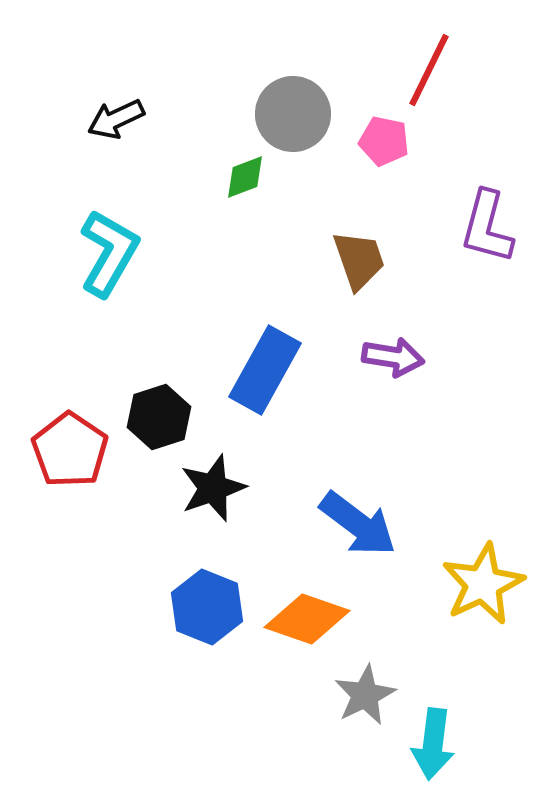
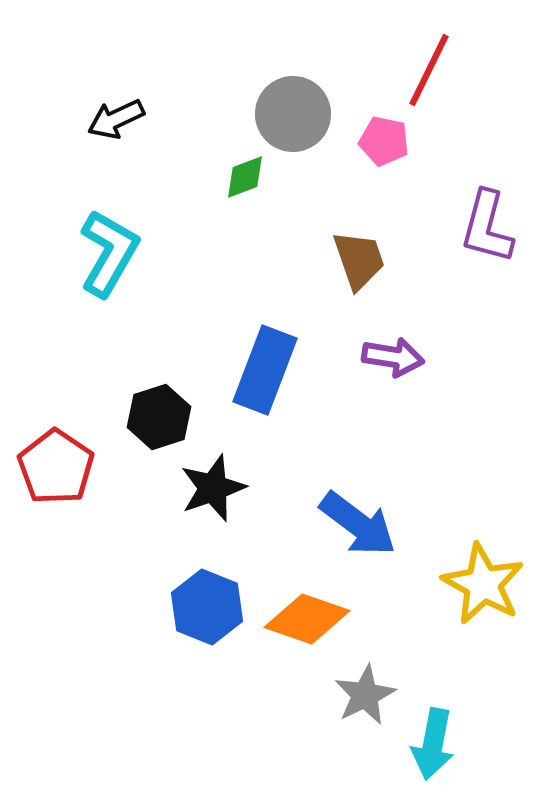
blue rectangle: rotated 8 degrees counterclockwise
red pentagon: moved 14 px left, 17 px down
yellow star: rotated 18 degrees counterclockwise
cyan arrow: rotated 4 degrees clockwise
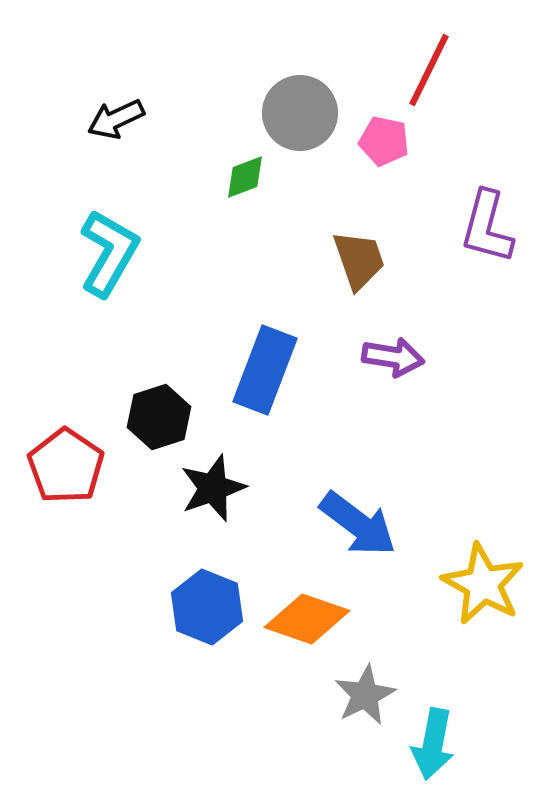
gray circle: moved 7 px right, 1 px up
red pentagon: moved 10 px right, 1 px up
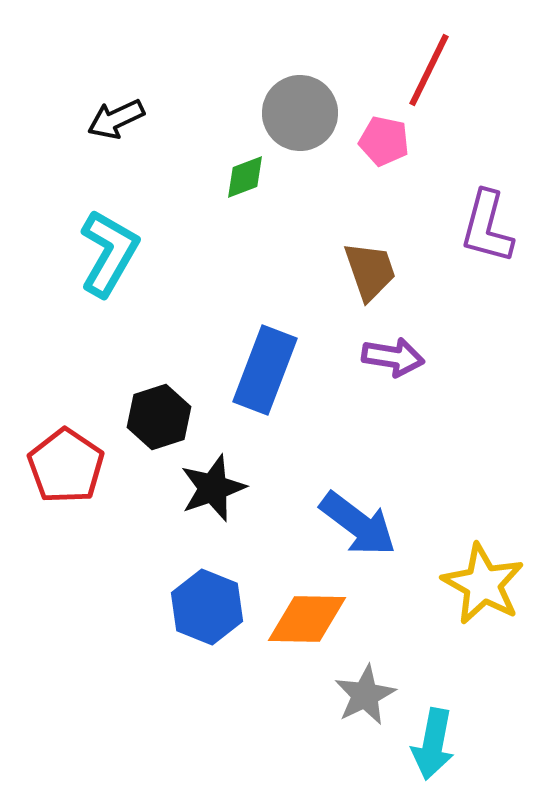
brown trapezoid: moved 11 px right, 11 px down
orange diamond: rotated 18 degrees counterclockwise
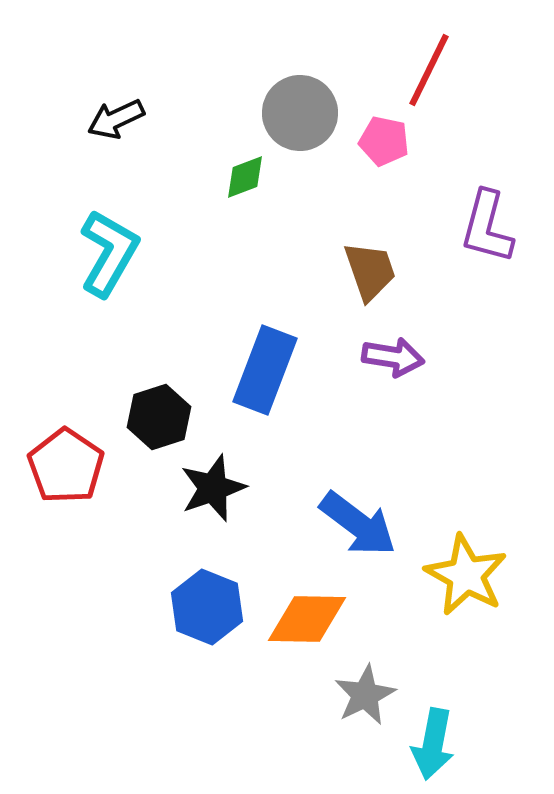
yellow star: moved 17 px left, 9 px up
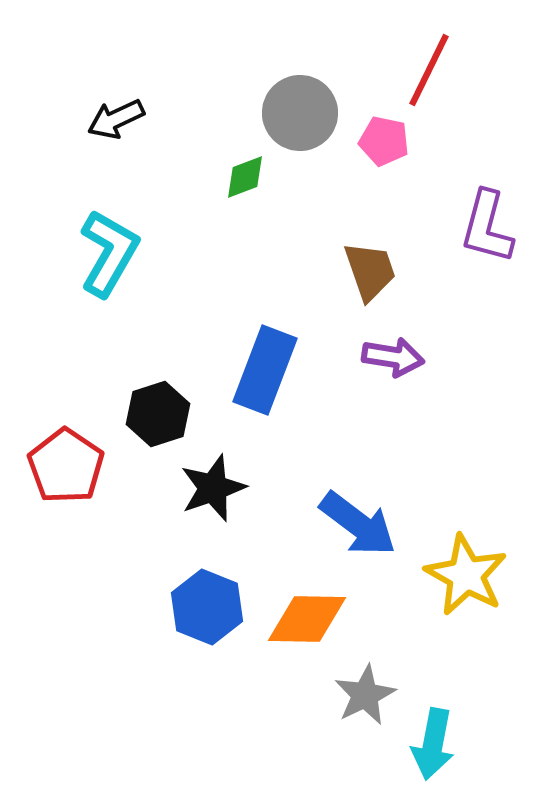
black hexagon: moved 1 px left, 3 px up
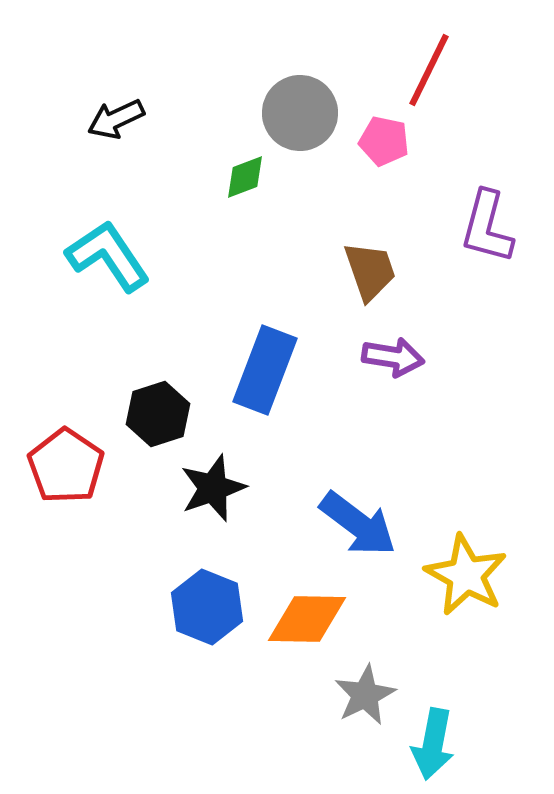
cyan L-shape: moved 1 px left, 3 px down; rotated 64 degrees counterclockwise
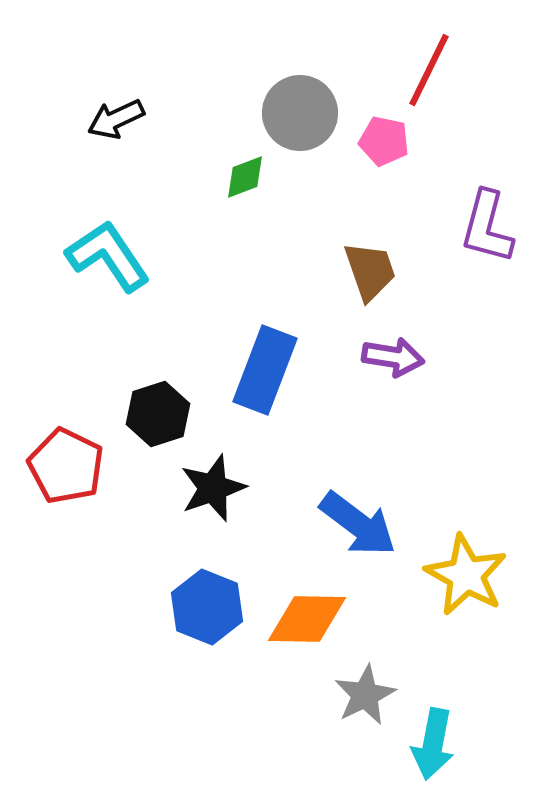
red pentagon: rotated 8 degrees counterclockwise
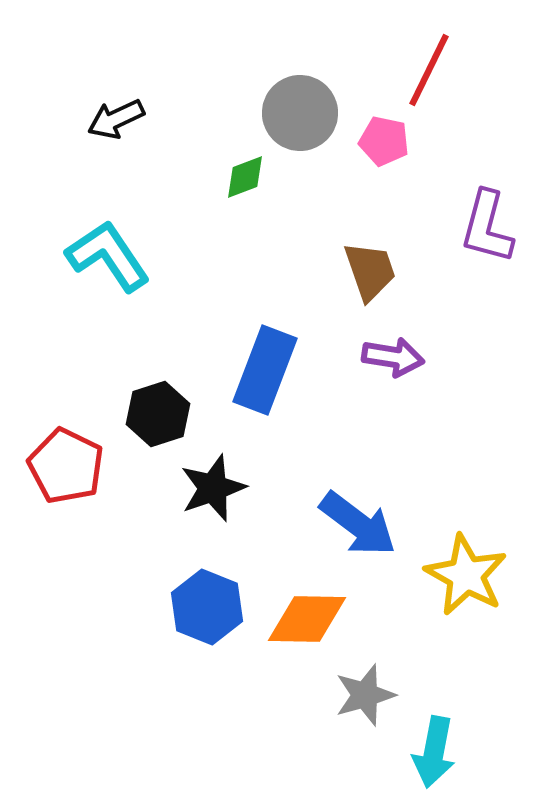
gray star: rotated 10 degrees clockwise
cyan arrow: moved 1 px right, 8 px down
